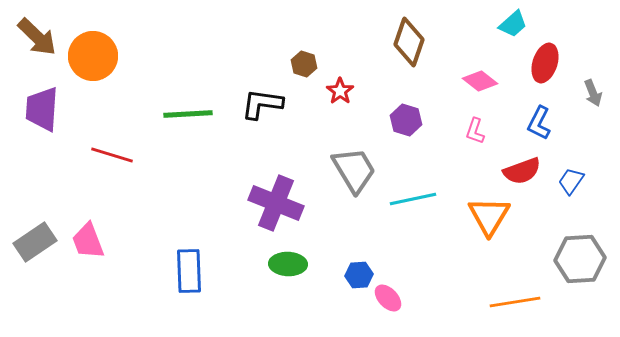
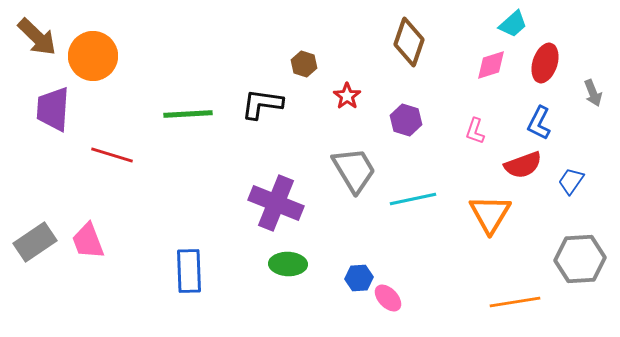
pink diamond: moved 11 px right, 16 px up; rotated 56 degrees counterclockwise
red star: moved 7 px right, 5 px down
purple trapezoid: moved 11 px right
red semicircle: moved 1 px right, 6 px up
orange triangle: moved 1 px right, 2 px up
blue hexagon: moved 3 px down
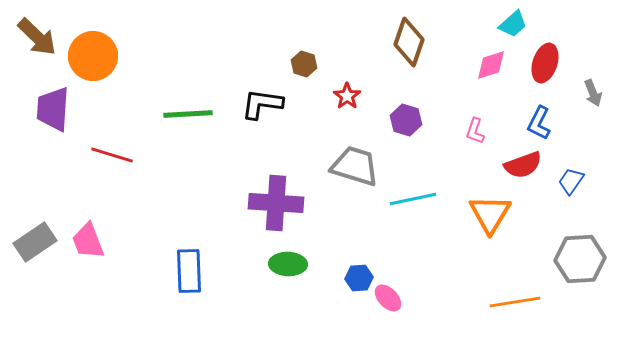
gray trapezoid: moved 1 px right, 4 px up; rotated 42 degrees counterclockwise
purple cross: rotated 18 degrees counterclockwise
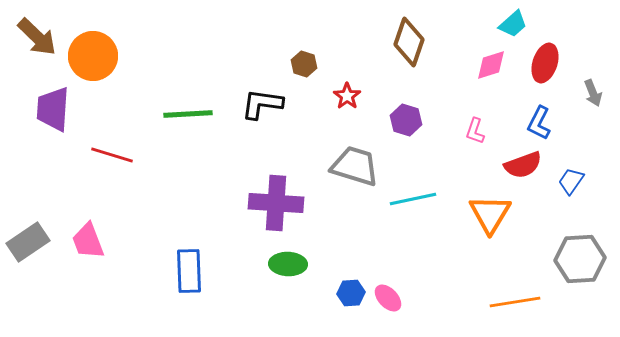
gray rectangle: moved 7 px left
blue hexagon: moved 8 px left, 15 px down
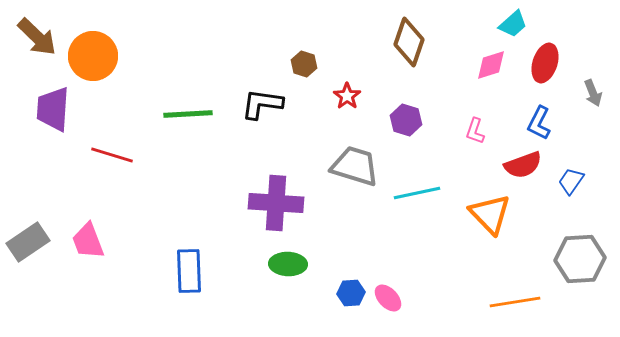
cyan line: moved 4 px right, 6 px up
orange triangle: rotated 15 degrees counterclockwise
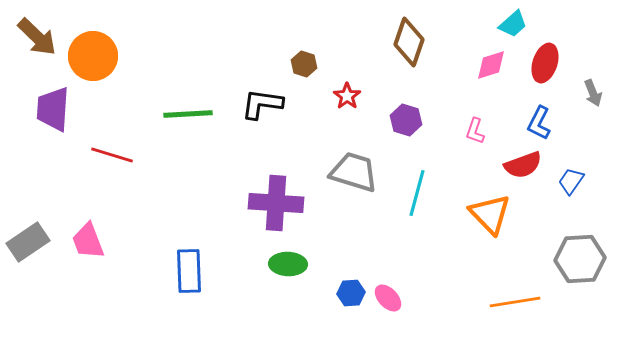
gray trapezoid: moved 1 px left, 6 px down
cyan line: rotated 63 degrees counterclockwise
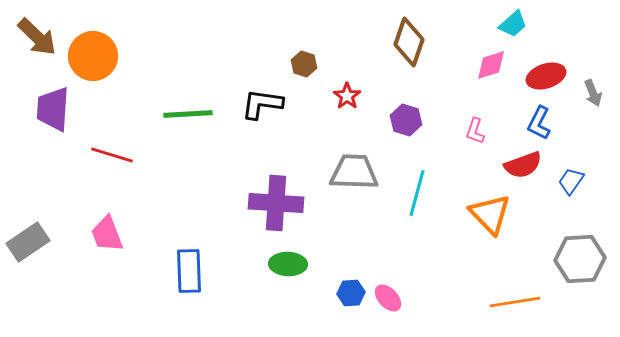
red ellipse: moved 1 px right, 13 px down; rotated 54 degrees clockwise
gray trapezoid: rotated 15 degrees counterclockwise
pink trapezoid: moved 19 px right, 7 px up
